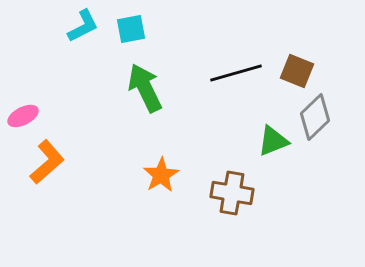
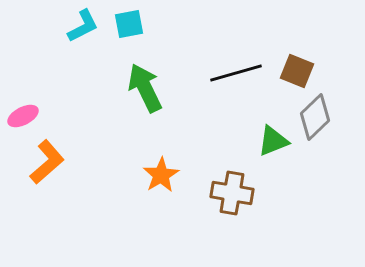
cyan square: moved 2 px left, 5 px up
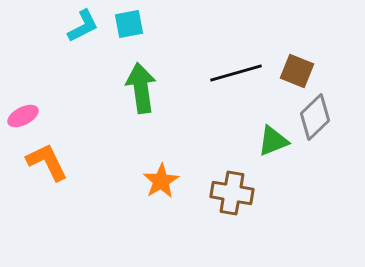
green arrow: moved 4 px left; rotated 18 degrees clockwise
orange L-shape: rotated 75 degrees counterclockwise
orange star: moved 6 px down
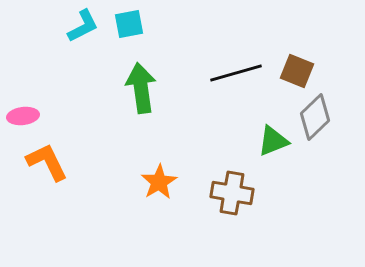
pink ellipse: rotated 20 degrees clockwise
orange star: moved 2 px left, 1 px down
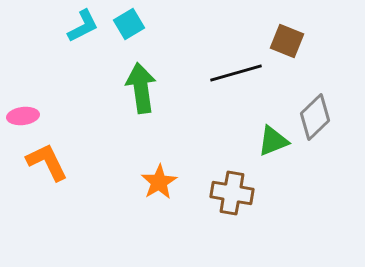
cyan square: rotated 20 degrees counterclockwise
brown square: moved 10 px left, 30 px up
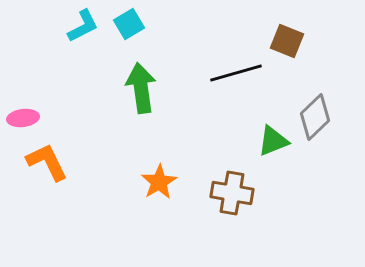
pink ellipse: moved 2 px down
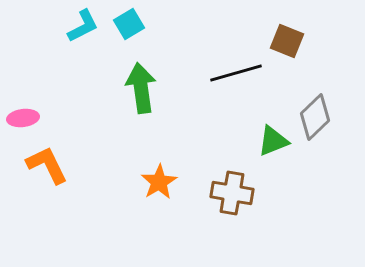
orange L-shape: moved 3 px down
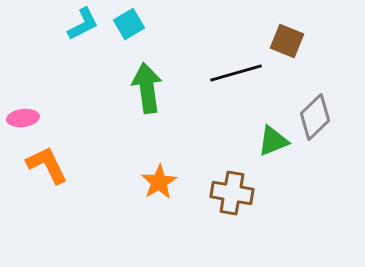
cyan L-shape: moved 2 px up
green arrow: moved 6 px right
